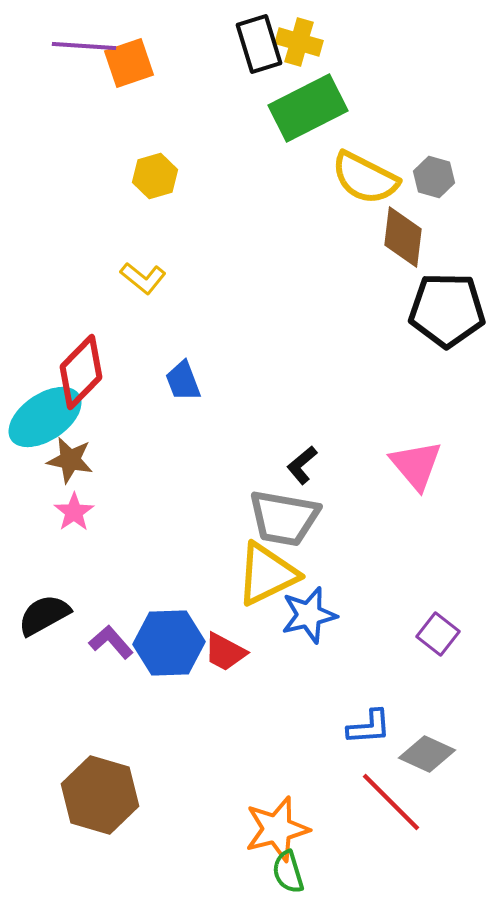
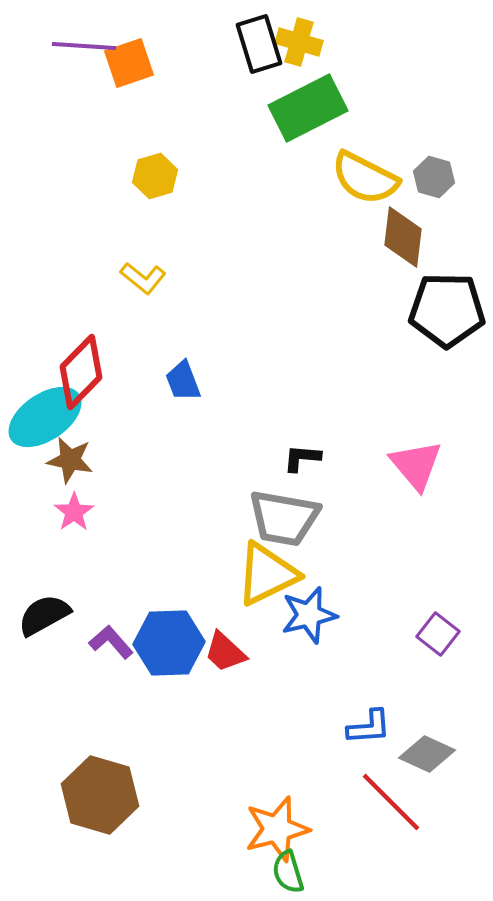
black L-shape: moved 7 px up; rotated 45 degrees clockwise
red trapezoid: rotated 15 degrees clockwise
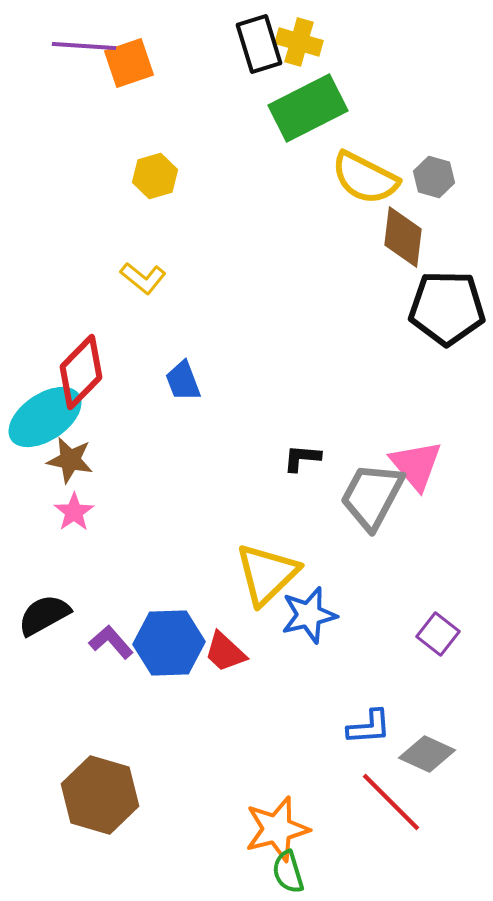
black pentagon: moved 2 px up
gray trapezoid: moved 88 px right, 22 px up; rotated 108 degrees clockwise
yellow triangle: rotated 18 degrees counterclockwise
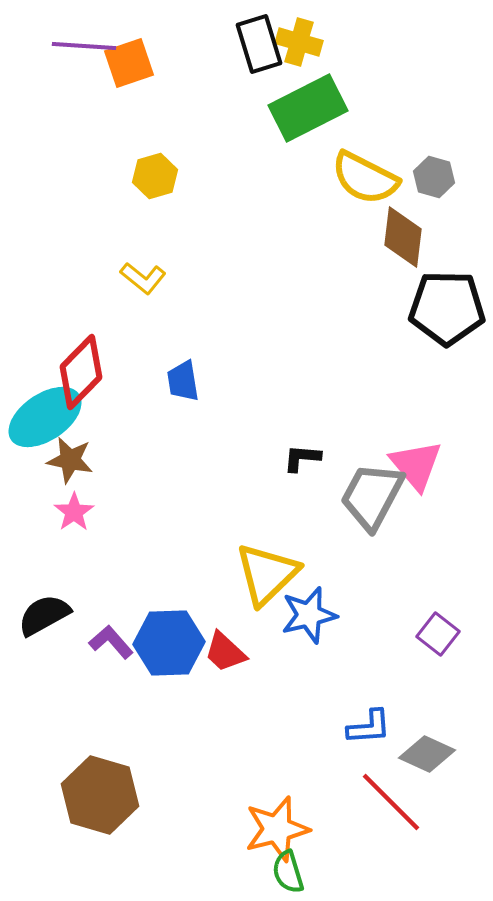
blue trapezoid: rotated 12 degrees clockwise
